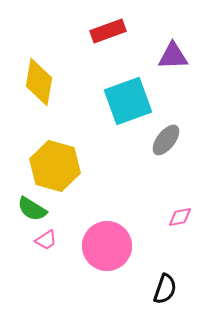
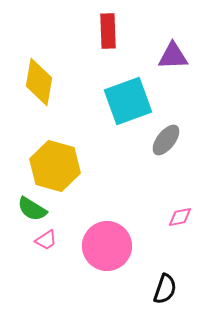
red rectangle: rotated 72 degrees counterclockwise
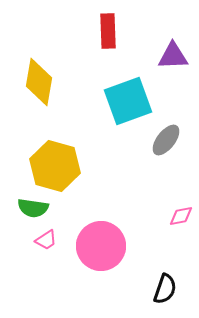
green semicircle: moved 1 px right, 1 px up; rotated 24 degrees counterclockwise
pink diamond: moved 1 px right, 1 px up
pink circle: moved 6 px left
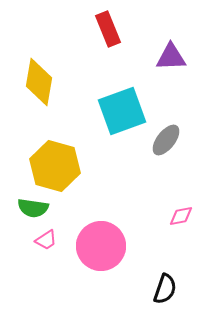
red rectangle: moved 2 px up; rotated 20 degrees counterclockwise
purple triangle: moved 2 px left, 1 px down
cyan square: moved 6 px left, 10 px down
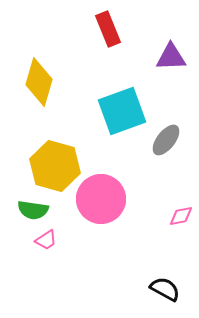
yellow diamond: rotated 6 degrees clockwise
green semicircle: moved 2 px down
pink circle: moved 47 px up
black semicircle: rotated 80 degrees counterclockwise
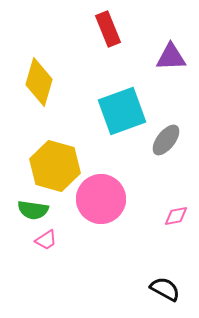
pink diamond: moved 5 px left
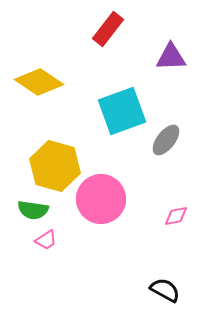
red rectangle: rotated 60 degrees clockwise
yellow diamond: rotated 72 degrees counterclockwise
black semicircle: moved 1 px down
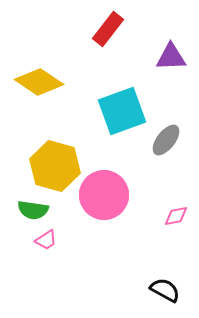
pink circle: moved 3 px right, 4 px up
